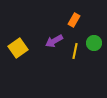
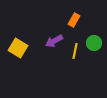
yellow square: rotated 24 degrees counterclockwise
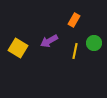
purple arrow: moved 5 px left
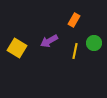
yellow square: moved 1 px left
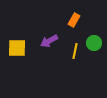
yellow square: rotated 30 degrees counterclockwise
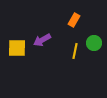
purple arrow: moved 7 px left, 1 px up
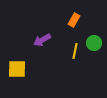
yellow square: moved 21 px down
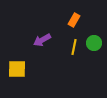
yellow line: moved 1 px left, 4 px up
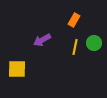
yellow line: moved 1 px right
